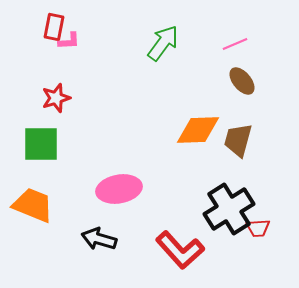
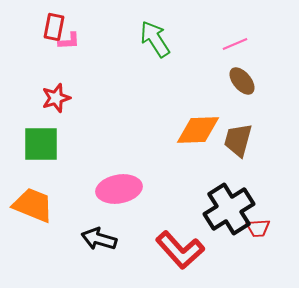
green arrow: moved 8 px left, 4 px up; rotated 69 degrees counterclockwise
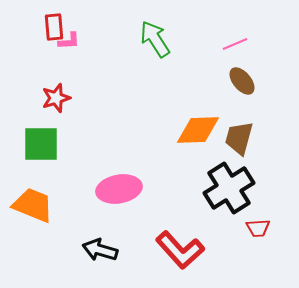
red rectangle: rotated 16 degrees counterclockwise
brown trapezoid: moved 1 px right, 2 px up
black cross: moved 21 px up
black arrow: moved 1 px right, 11 px down
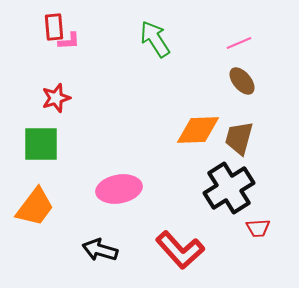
pink line: moved 4 px right, 1 px up
orange trapezoid: moved 2 px right, 2 px down; rotated 105 degrees clockwise
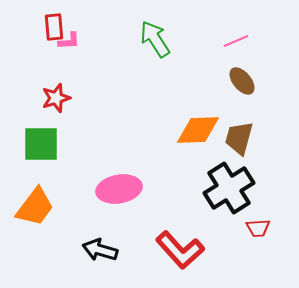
pink line: moved 3 px left, 2 px up
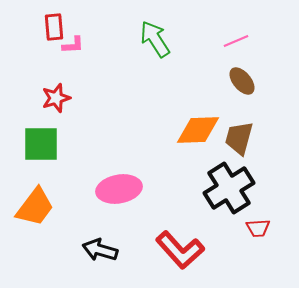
pink L-shape: moved 4 px right, 4 px down
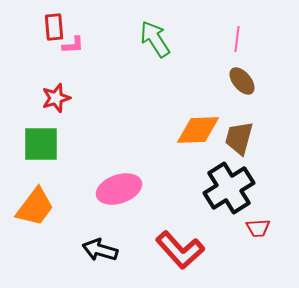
pink line: moved 1 px right, 2 px up; rotated 60 degrees counterclockwise
pink ellipse: rotated 9 degrees counterclockwise
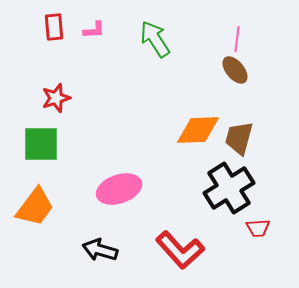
pink L-shape: moved 21 px right, 15 px up
brown ellipse: moved 7 px left, 11 px up
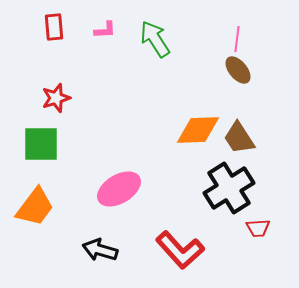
pink L-shape: moved 11 px right
brown ellipse: moved 3 px right
brown trapezoid: rotated 48 degrees counterclockwise
pink ellipse: rotated 12 degrees counterclockwise
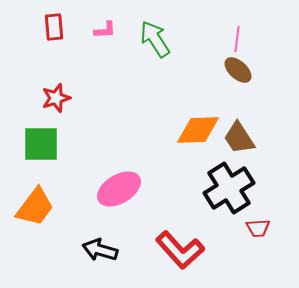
brown ellipse: rotated 8 degrees counterclockwise
